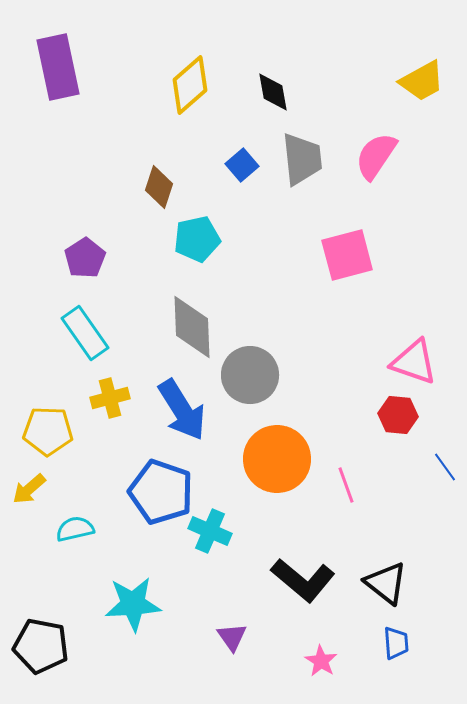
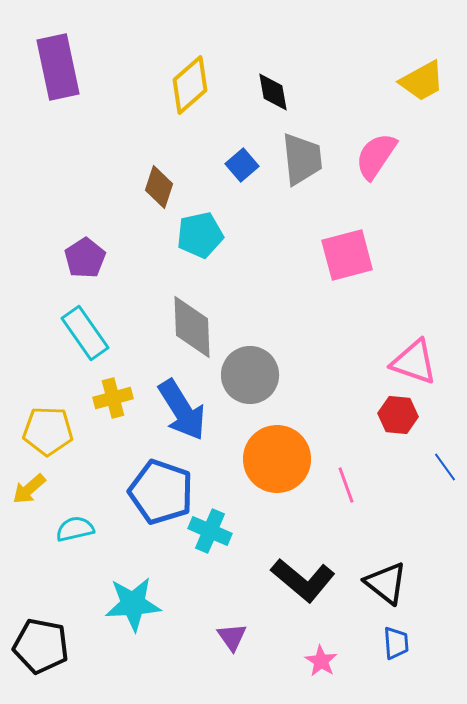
cyan pentagon: moved 3 px right, 4 px up
yellow cross: moved 3 px right
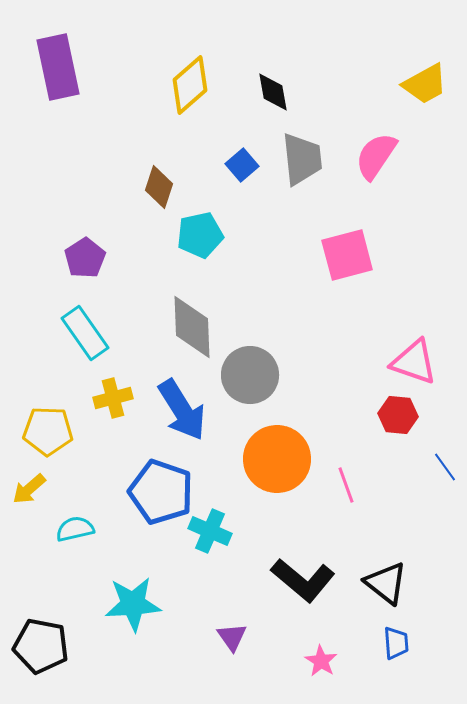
yellow trapezoid: moved 3 px right, 3 px down
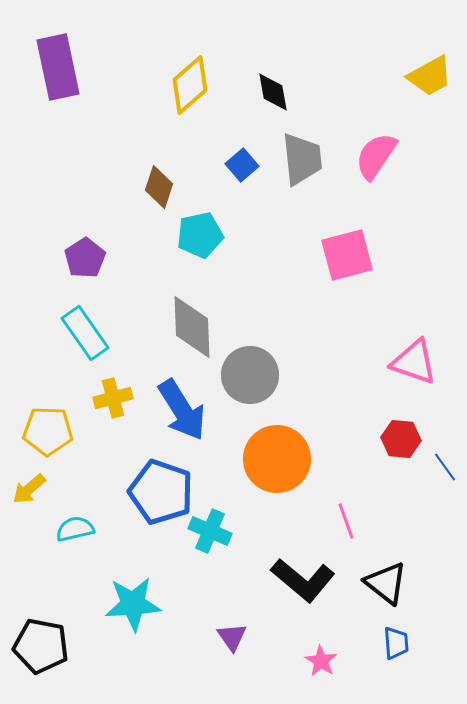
yellow trapezoid: moved 5 px right, 8 px up
red hexagon: moved 3 px right, 24 px down
pink line: moved 36 px down
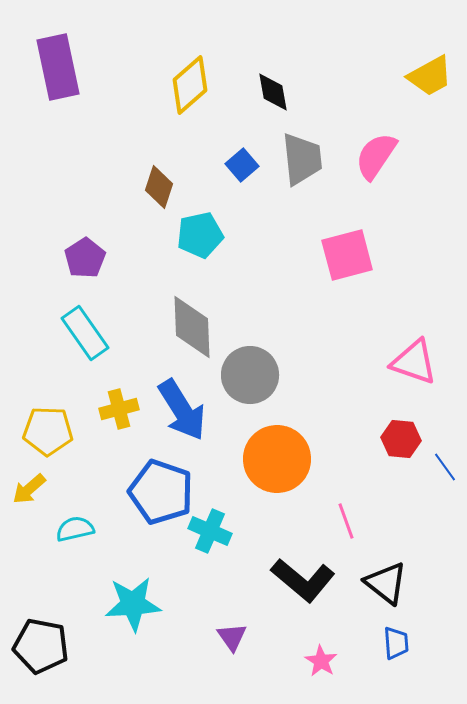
yellow cross: moved 6 px right, 11 px down
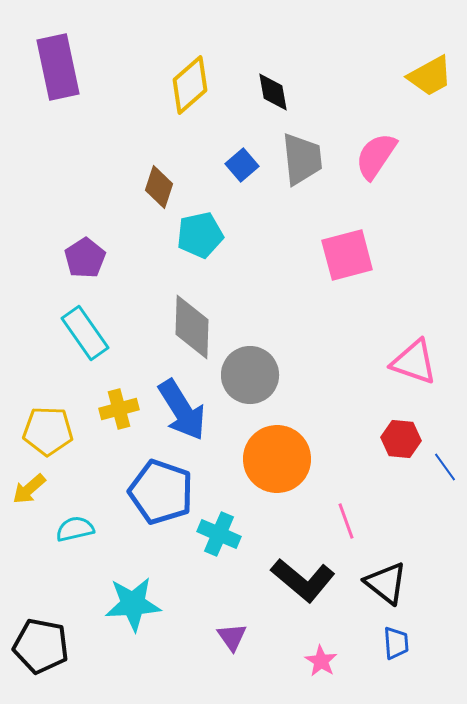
gray diamond: rotated 4 degrees clockwise
cyan cross: moved 9 px right, 3 px down
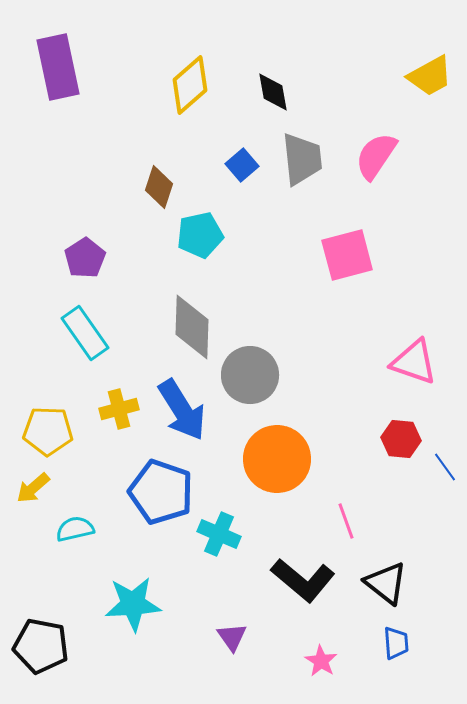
yellow arrow: moved 4 px right, 1 px up
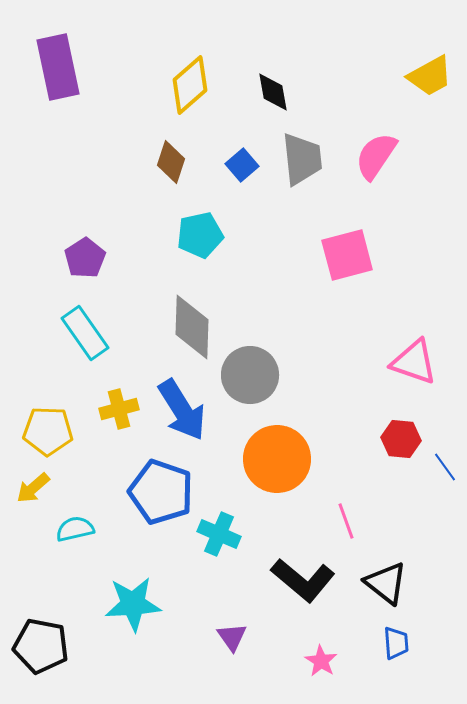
brown diamond: moved 12 px right, 25 px up
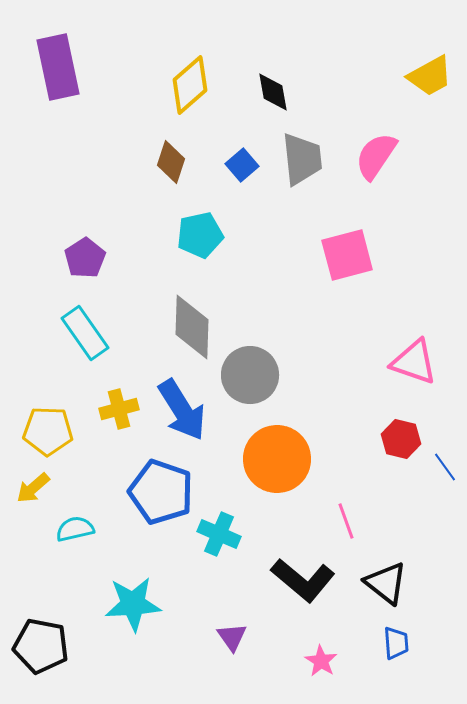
red hexagon: rotated 9 degrees clockwise
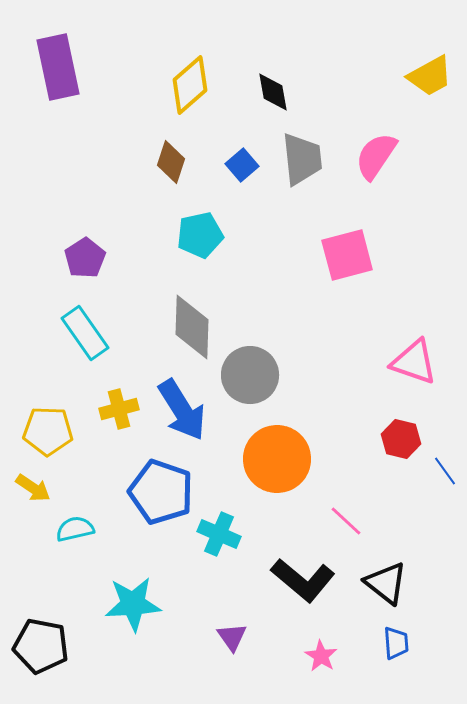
blue line: moved 4 px down
yellow arrow: rotated 105 degrees counterclockwise
pink line: rotated 27 degrees counterclockwise
pink star: moved 5 px up
